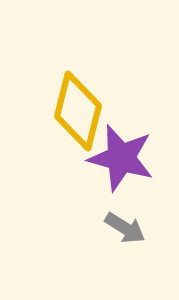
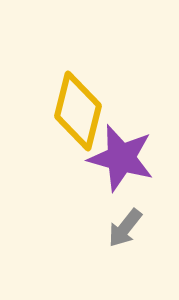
gray arrow: rotated 96 degrees clockwise
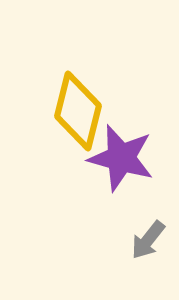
gray arrow: moved 23 px right, 12 px down
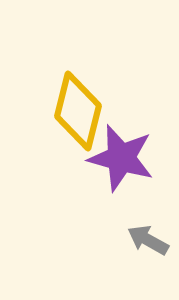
gray arrow: rotated 81 degrees clockwise
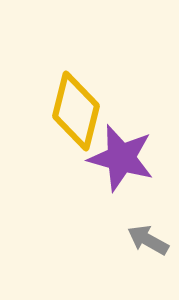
yellow diamond: moved 2 px left
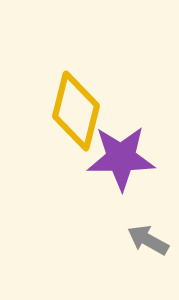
purple star: rotated 16 degrees counterclockwise
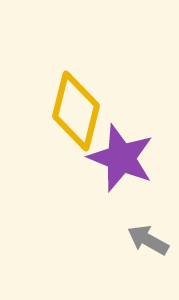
purple star: rotated 22 degrees clockwise
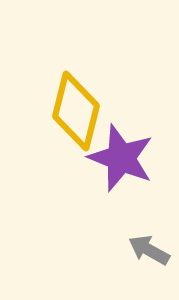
gray arrow: moved 1 px right, 10 px down
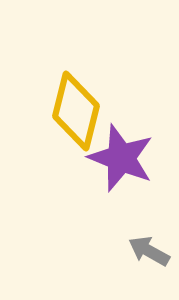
gray arrow: moved 1 px down
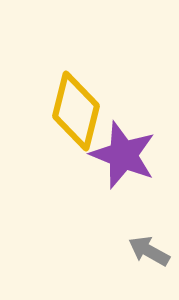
purple star: moved 2 px right, 3 px up
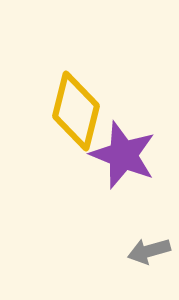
gray arrow: rotated 45 degrees counterclockwise
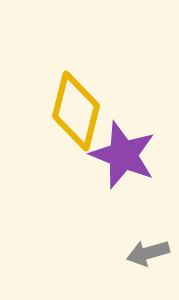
gray arrow: moved 1 px left, 2 px down
